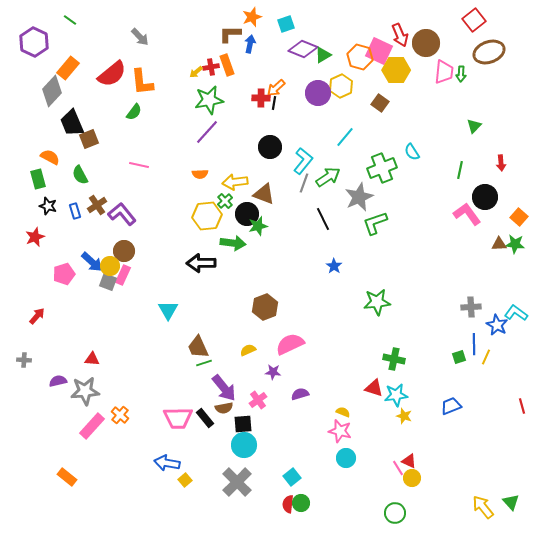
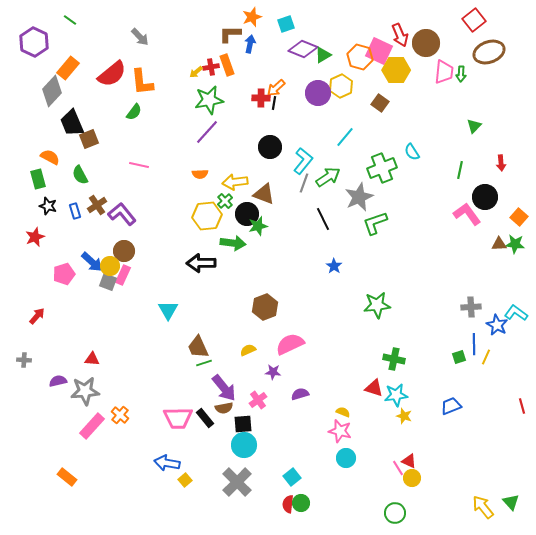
green star at (377, 302): moved 3 px down
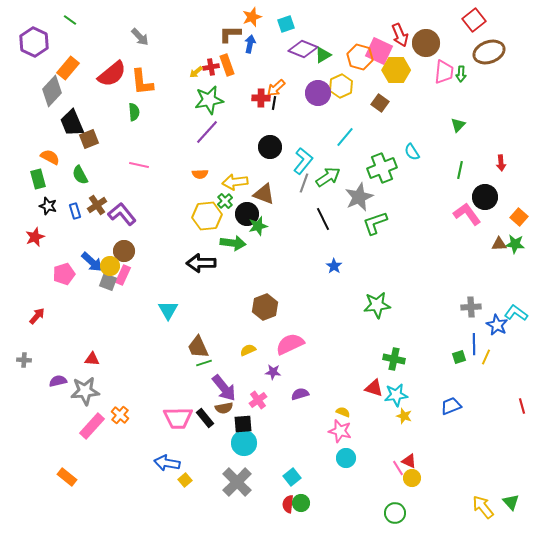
green semicircle at (134, 112): rotated 42 degrees counterclockwise
green triangle at (474, 126): moved 16 px left, 1 px up
cyan circle at (244, 445): moved 2 px up
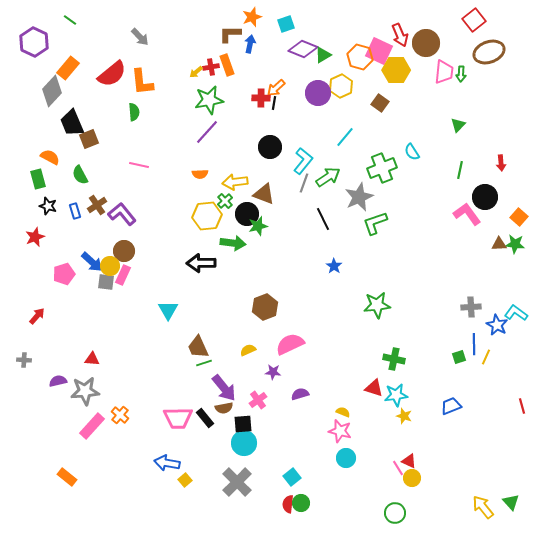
gray square at (108, 282): moved 2 px left; rotated 12 degrees counterclockwise
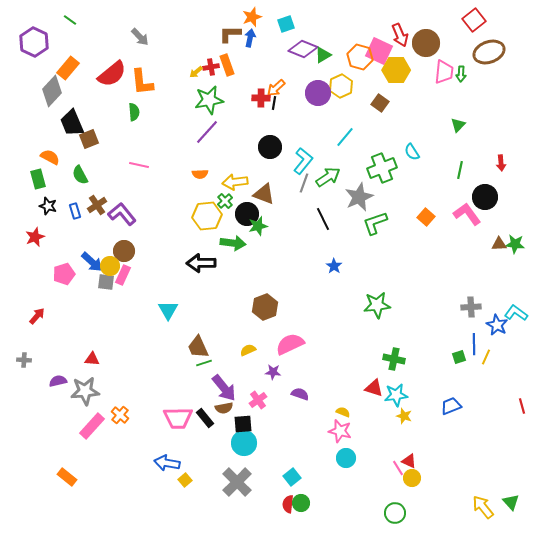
blue arrow at (250, 44): moved 6 px up
orange square at (519, 217): moved 93 px left
purple semicircle at (300, 394): rotated 36 degrees clockwise
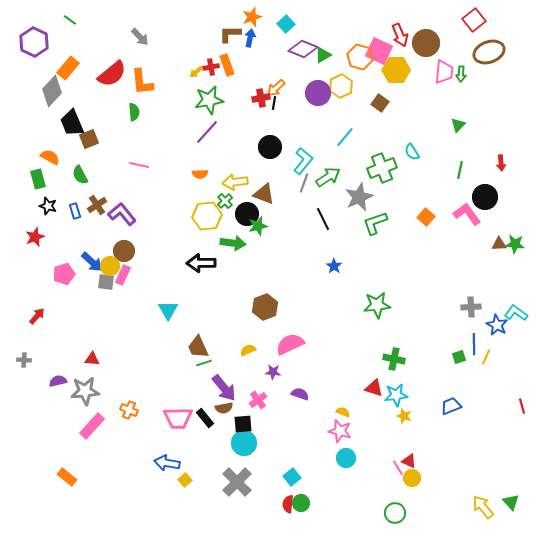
cyan square at (286, 24): rotated 24 degrees counterclockwise
red cross at (261, 98): rotated 12 degrees counterclockwise
orange cross at (120, 415): moved 9 px right, 5 px up; rotated 18 degrees counterclockwise
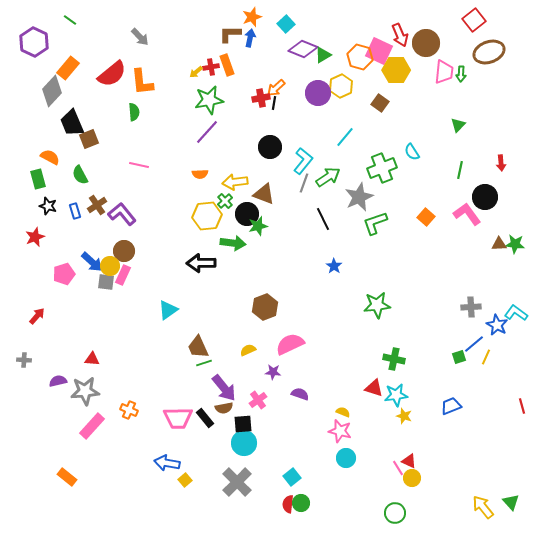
cyan triangle at (168, 310): rotated 25 degrees clockwise
blue line at (474, 344): rotated 50 degrees clockwise
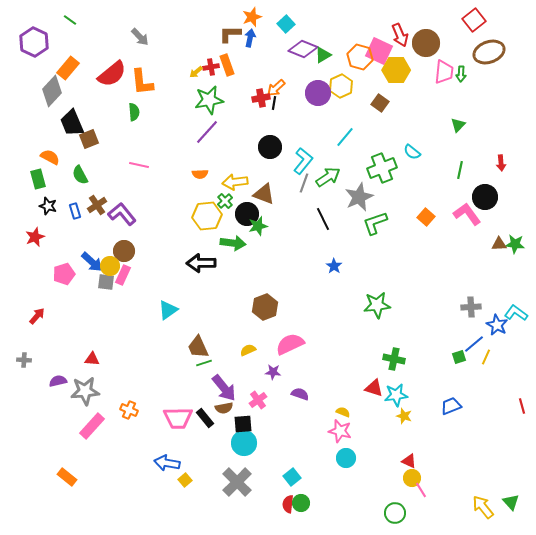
cyan semicircle at (412, 152): rotated 18 degrees counterclockwise
pink line at (398, 468): moved 23 px right, 22 px down
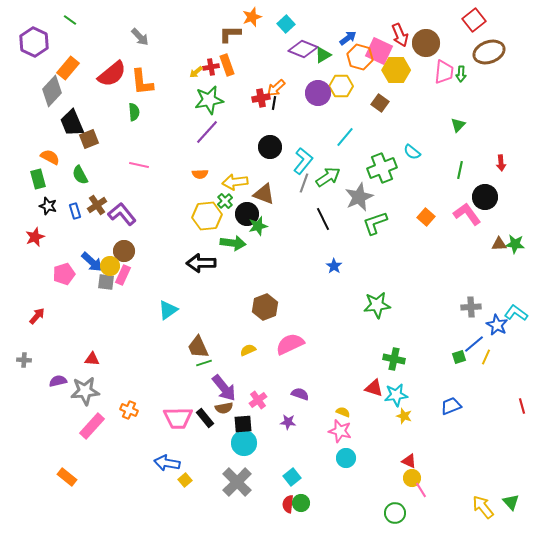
blue arrow at (250, 38): moved 98 px right; rotated 42 degrees clockwise
yellow hexagon at (341, 86): rotated 25 degrees clockwise
purple star at (273, 372): moved 15 px right, 50 px down
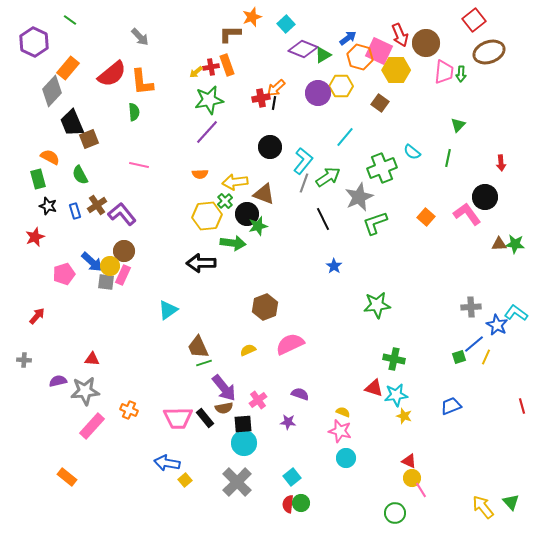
green line at (460, 170): moved 12 px left, 12 px up
